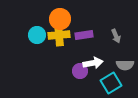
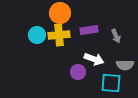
orange circle: moved 6 px up
purple rectangle: moved 5 px right, 5 px up
white arrow: moved 1 px right, 4 px up; rotated 30 degrees clockwise
purple circle: moved 2 px left, 1 px down
cyan square: rotated 35 degrees clockwise
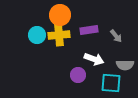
orange circle: moved 2 px down
gray arrow: rotated 16 degrees counterclockwise
purple circle: moved 3 px down
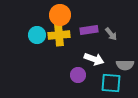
gray arrow: moved 5 px left, 2 px up
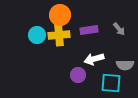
gray arrow: moved 8 px right, 5 px up
white arrow: rotated 144 degrees clockwise
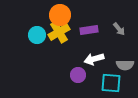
yellow cross: moved 3 px up; rotated 25 degrees counterclockwise
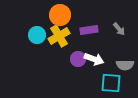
yellow cross: moved 4 px down
white arrow: rotated 144 degrees counterclockwise
purple circle: moved 16 px up
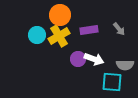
cyan square: moved 1 px right, 1 px up
